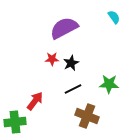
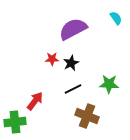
cyan semicircle: moved 2 px right, 1 px down
purple semicircle: moved 9 px right, 1 px down
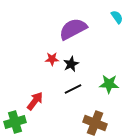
cyan semicircle: moved 1 px right, 1 px up
black star: moved 1 px down
brown cross: moved 8 px right, 7 px down
green cross: rotated 10 degrees counterclockwise
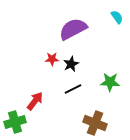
green star: moved 1 px right, 2 px up
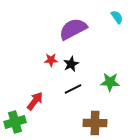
red star: moved 1 px left, 1 px down
brown cross: rotated 20 degrees counterclockwise
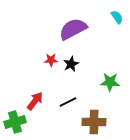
black line: moved 5 px left, 13 px down
brown cross: moved 1 px left, 1 px up
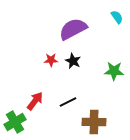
black star: moved 2 px right, 3 px up; rotated 21 degrees counterclockwise
green star: moved 4 px right, 11 px up
green cross: rotated 15 degrees counterclockwise
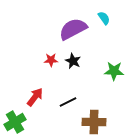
cyan semicircle: moved 13 px left, 1 px down
red arrow: moved 4 px up
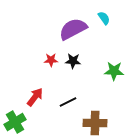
black star: rotated 21 degrees counterclockwise
brown cross: moved 1 px right, 1 px down
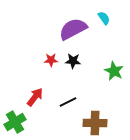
green star: rotated 24 degrees clockwise
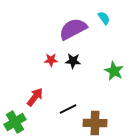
black line: moved 7 px down
